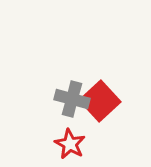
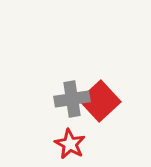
gray cross: rotated 24 degrees counterclockwise
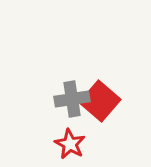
red square: rotated 6 degrees counterclockwise
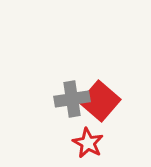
red star: moved 18 px right, 1 px up
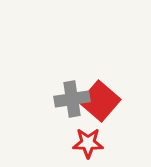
red star: rotated 28 degrees counterclockwise
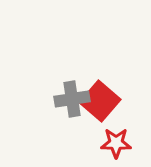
red star: moved 28 px right
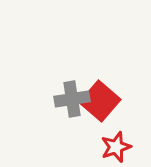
red star: moved 4 px down; rotated 20 degrees counterclockwise
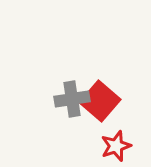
red star: moved 1 px up
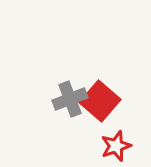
gray cross: moved 2 px left; rotated 12 degrees counterclockwise
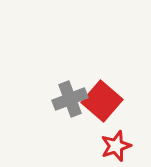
red square: moved 2 px right
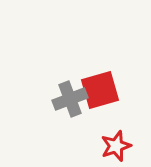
red square: moved 2 px left, 11 px up; rotated 33 degrees clockwise
